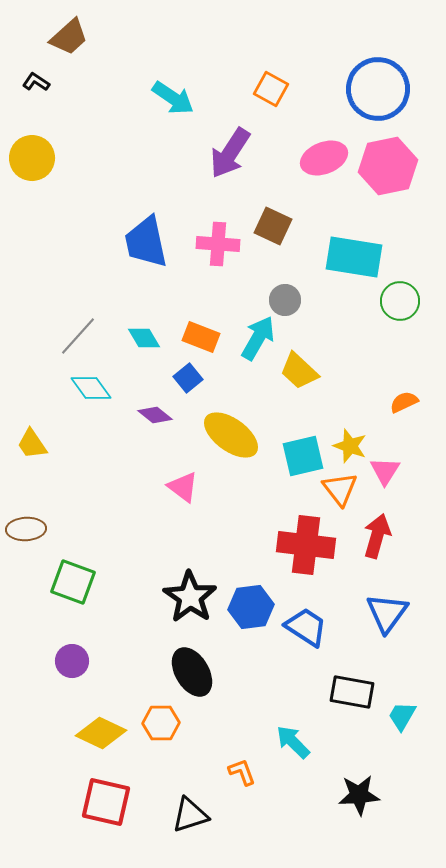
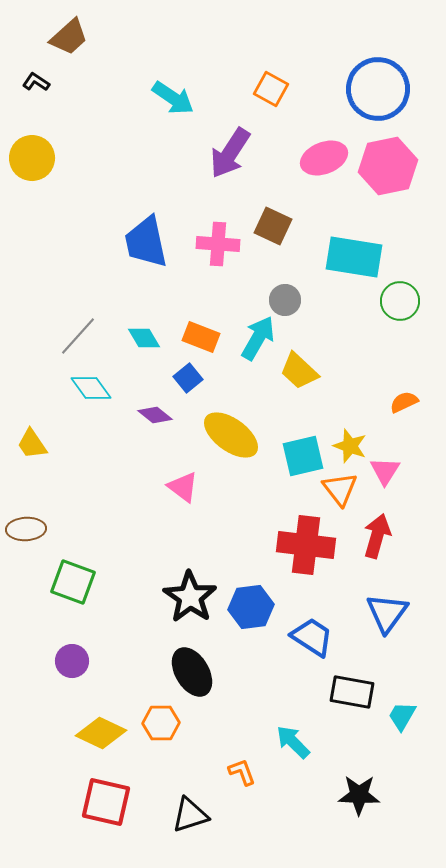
blue trapezoid at (306, 627): moved 6 px right, 10 px down
black star at (359, 795): rotated 6 degrees clockwise
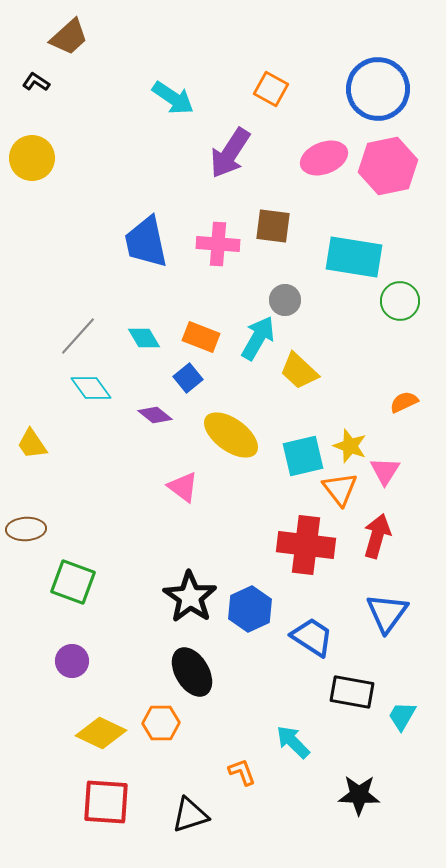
brown square at (273, 226): rotated 18 degrees counterclockwise
blue hexagon at (251, 607): moved 1 px left, 2 px down; rotated 18 degrees counterclockwise
red square at (106, 802): rotated 9 degrees counterclockwise
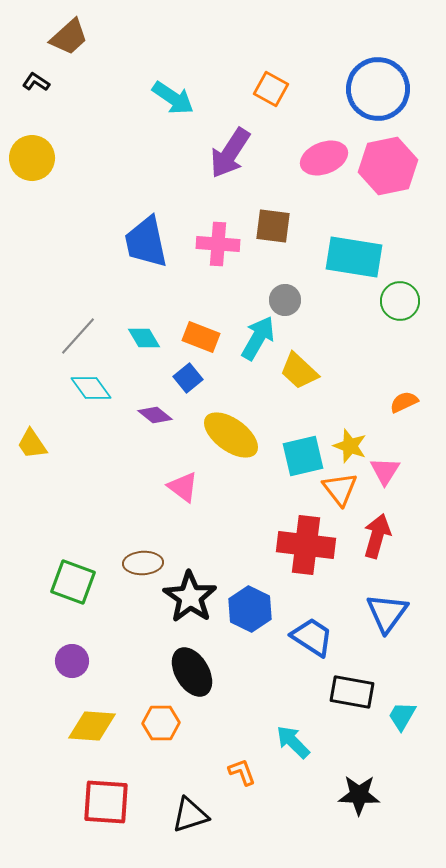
brown ellipse at (26, 529): moved 117 px right, 34 px down
blue hexagon at (250, 609): rotated 9 degrees counterclockwise
yellow diamond at (101, 733): moved 9 px left, 7 px up; rotated 21 degrees counterclockwise
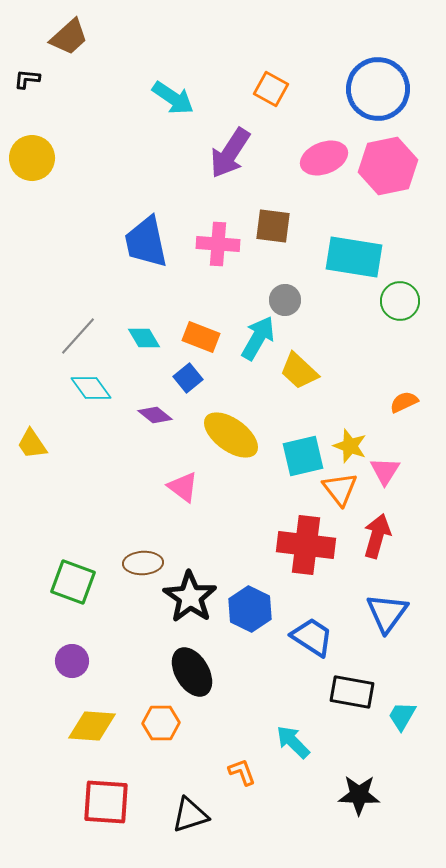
black L-shape at (36, 82): moved 9 px left, 3 px up; rotated 28 degrees counterclockwise
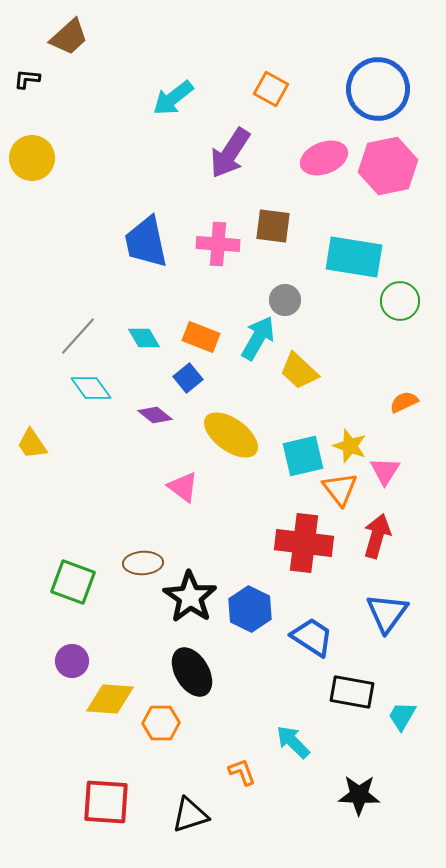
cyan arrow at (173, 98): rotated 108 degrees clockwise
red cross at (306, 545): moved 2 px left, 2 px up
yellow diamond at (92, 726): moved 18 px right, 27 px up
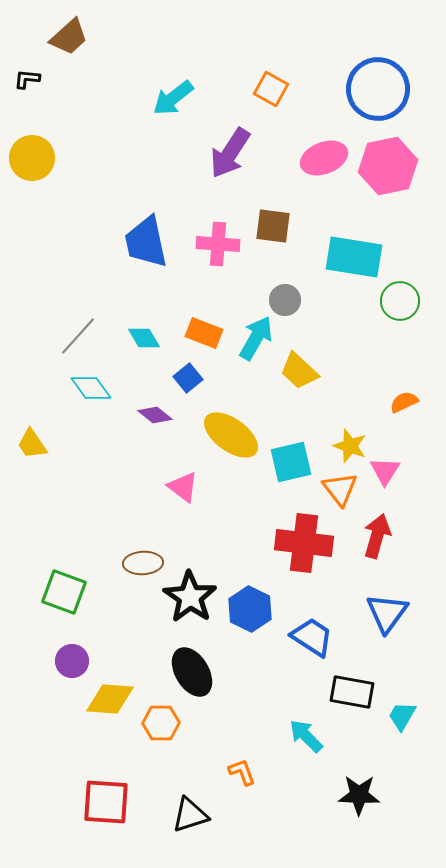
orange rectangle at (201, 337): moved 3 px right, 4 px up
cyan arrow at (258, 338): moved 2 px left
cyan square at (303, 456): moved 12 px left, 6 px down
green square at (73, 582): moved 9 px left, 10 px down
cyan arrow at (293, 742): moved 13 px right, 6 px up
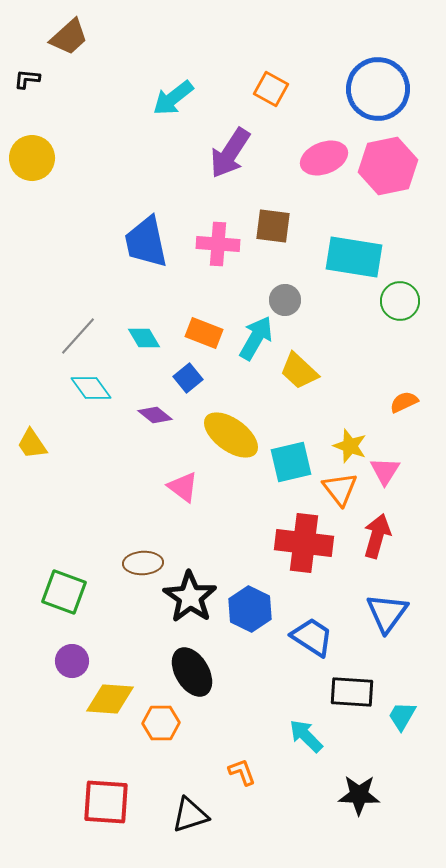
black rectangle at (352, 692): rotated 6 degrees counterclockwise
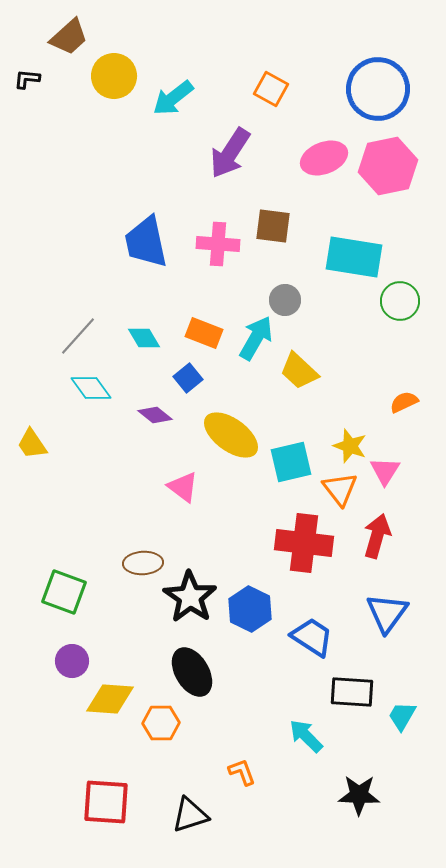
yellow circle at (32, 158): moved 82 px right, 82 px up
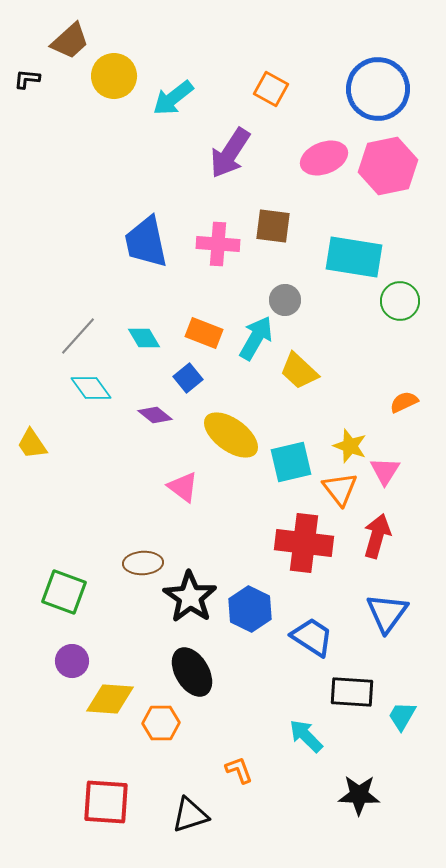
brown trapezoid at (69, 37): moved 1 px right, 4 px down
orange L-shape at (242, 772): moved 3 px left, 2 px up
